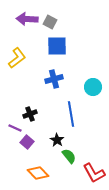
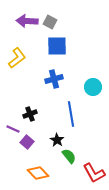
purple arrow: moved 2 px down
purple line: moved 2 px left, 1 px down
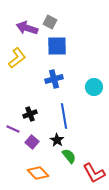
purple arrow: moved 7 px down; rotated 15 degrees clockwise
cyan circle: moved 1 px right
blue line: moved 7 px left, 2 px down
purple square: moved 5 px right
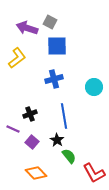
orange diamond: moved 2 px left
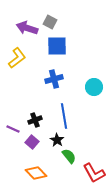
black cross: moved 5 px right, 6 px down
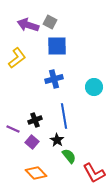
purple arrow: moved 1 px right, 3 px up
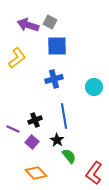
red L-shape: rotated 65 degrees clockwise
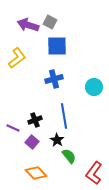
purple line: moved 1 px up
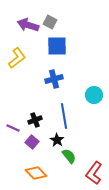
cyan circle: moved 8 px down
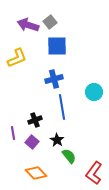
gray square: rotated 24 degrees clockwise
yellow L-shape: rotated 15 degrees clockwise
cyan circle: moved 3 px up
blue line: moved 2 px left, 9 px up
purple line: moved 5 px down; rotated 56 degrees clockwise
